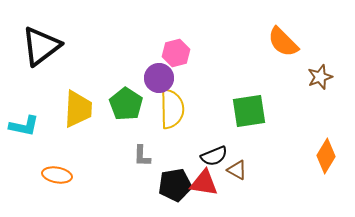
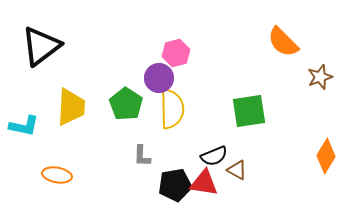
yellow trapezoid: moved 7 px left, 2 px up
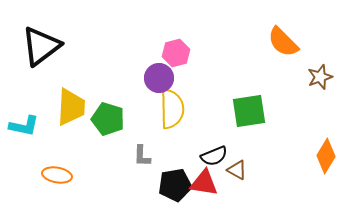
green pentagon: moved 18 px left, 15 px down; rotated 16 degrees counterclockwise
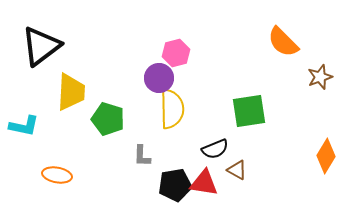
yellow trapezoid: moved 15 px up
black semicircle: moved 1 px right, 7 px up
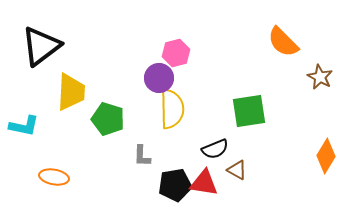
brown star: rotated 25 degrees counterclockwise
orange ellipse: moved 3 px left, 2 px down
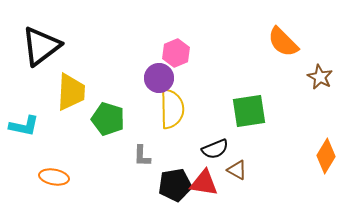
pink hexagon: rotated 8 degrees counterclockwise
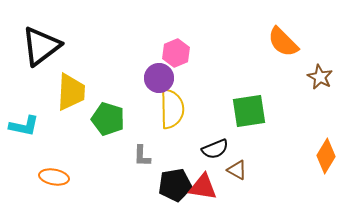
red triangle: moved 1 px left, 4 px down
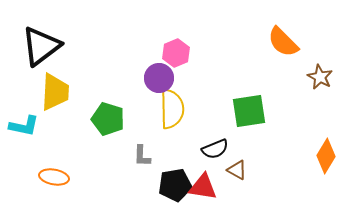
yellow trapezoid: moved 16 px left
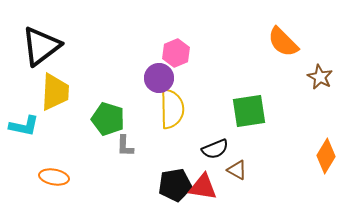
gray L-shape: moved 17 px left, 10 px up
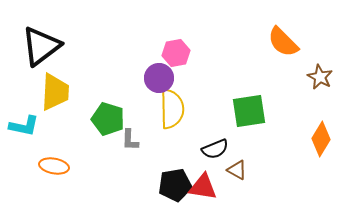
pink hexagon: rotated 12 degrees clockwise
gray L-shape: moved 5 px right, 6 px up
orange diamond: moved 5 px left, 17 px up
orange ellipse: moved 11 px up
